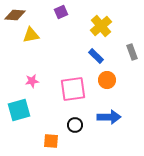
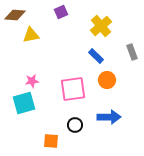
cyan square: moved 5 px right, 7 px up
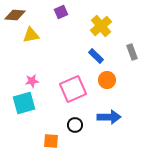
pink square: rotated 16 degrees counterclockwise
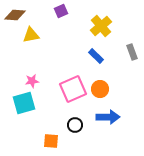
purple square: moved 1 px up
orange circle: moved 7 px left, 9 px down
blue arrow: moved 1 px left
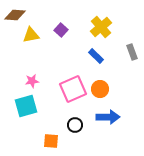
purple square: moved 19 px down; rotated 24 degrees counterclockwise
yellow cross: moved 1 px down
cyan square: moved 2 px right, 3 px down
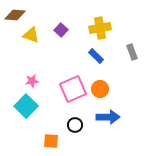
yellow cross: moved 1 px left, 1 px down; rotated 30 degrees clockwise
yellow triangle: rotated 30 degrees clockwise
cyan square: rotated 30 degrees counterclockwise
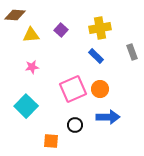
yellow triangle: rotated 24 degrees counterclockwise
pink star: moved 14 px up
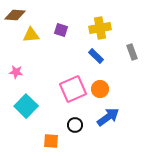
purple square: rotated 24 degrees counterclockwise
pink star: moved 16 px left, 5 px down; rotated 16 degrees clockwise
blue arrow: rotated 35 degrees counterclockwise
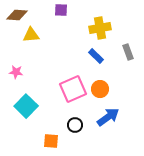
brown diamond: moved 2 px right
purple square: moved 20 px up; rotated 16 degrees counterclockwise
gray rectangle: moved 4 px left
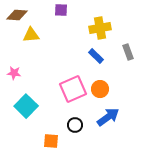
pink star: moved 2 px left, 1 px down
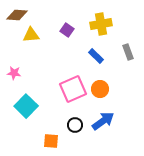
purple square: moved 6 px right, 20 px down; rotated 32 degrees clockwise
yellow cross: moved 1 px right, 4 px up
blue arrow: moved 5 px left, 4 px down
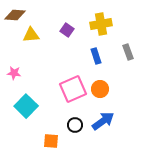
brown diamond: moved 2 px left
blue rectangle: rotated 28 degrees clockwise
